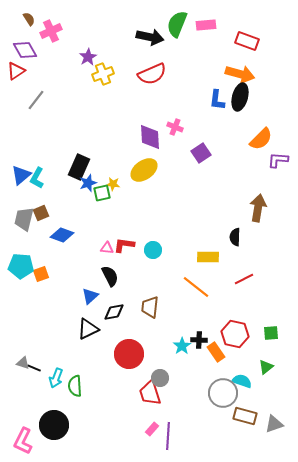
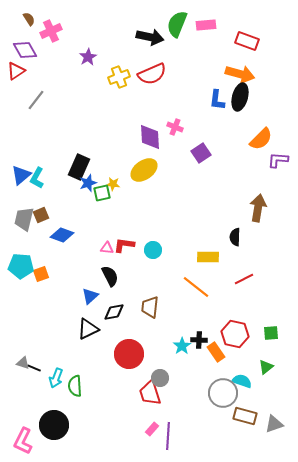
yellow cross at (103, 74): moved 16 px right, 3 px down
brown square at (41, 213): moved 2 px down
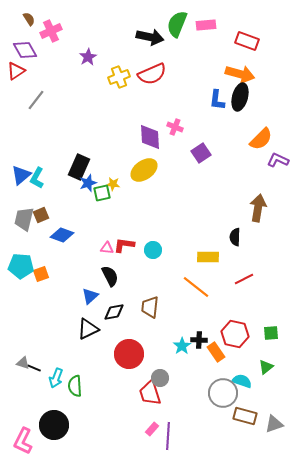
purple L-shape at (278, 160): rotated 20 degrees clockwise
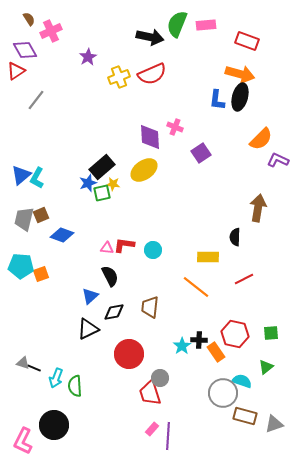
black rectangle at (79, 167): moved 23 px right; rotated 25 degrees clockwise
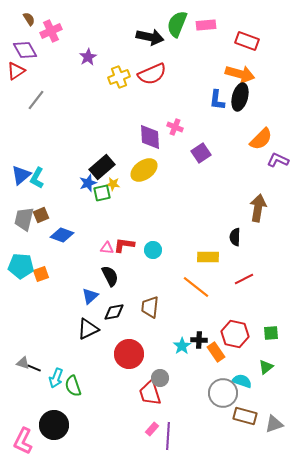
green semicircle at (75, 386): moved 2 px left; rotated 15 degrees counterclockwise
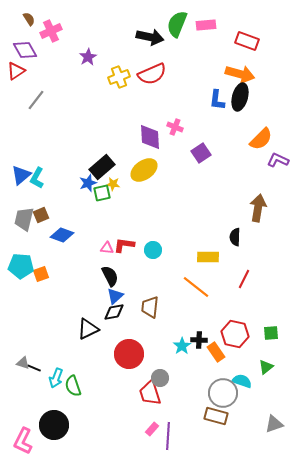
red line at (244, 279): rotated 36 degrees counterclockwise
blue triangle at (90, 296): moved 25 px right
brown rectangle at (245, 416): moved 29 px left
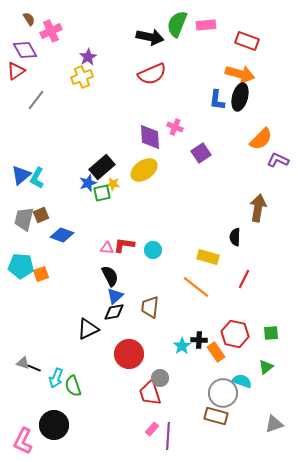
yellow cross at (119, 77): moved 37 px left
yellow rectangle at (208, 257): rotated 15 degrees clockwise
